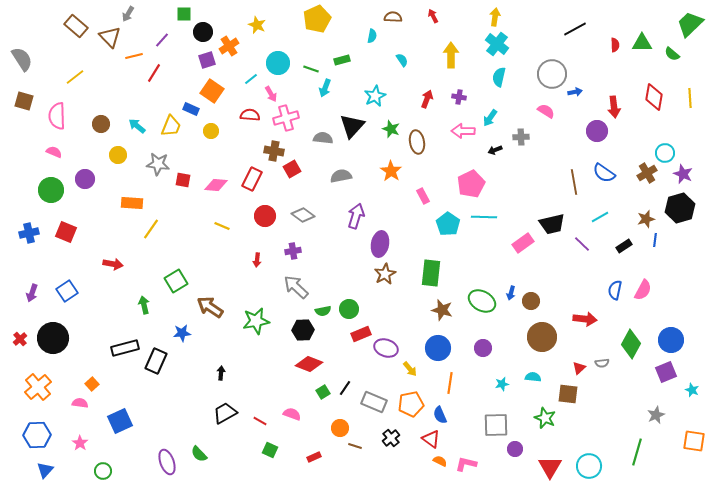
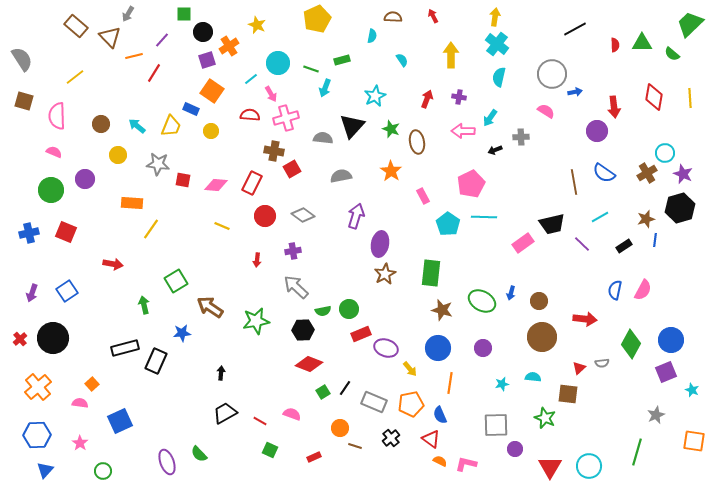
red rectangle at (252, 179): moved 4 px down
brown circle at (531, 301): moved 8 px right
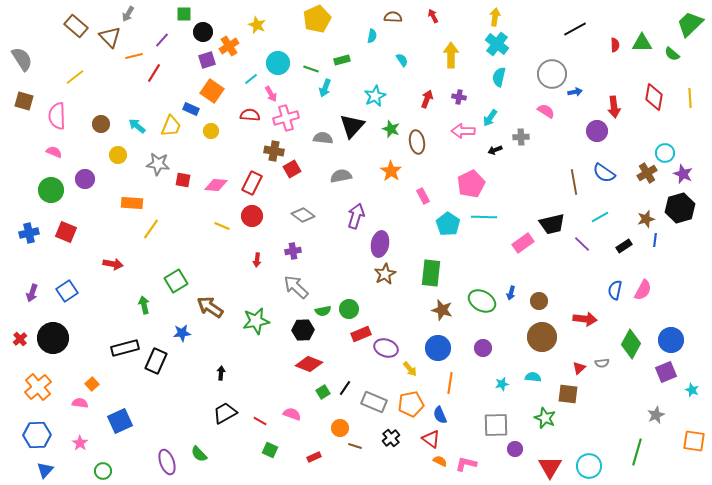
red circle at (265, 216): moved 13 px left
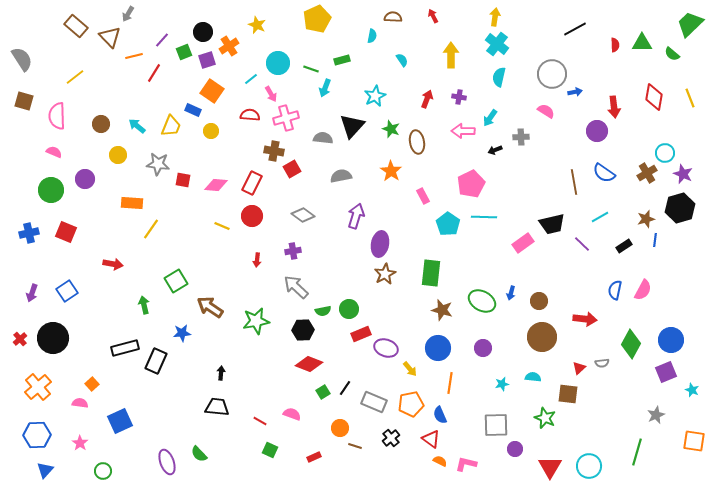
green square at (184, 14): moved 38 px down; rotated 21 degrees counterclockwise
yellow line at (690, 98): rotated 18 degrees counterclockwise
blue rectangle at (191, 109): moved 2 px right, 1 px down
black trapezoid at (225, 413): moved 8 px left, 6 px up; rotated 35 degrees clockwise
